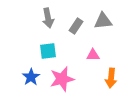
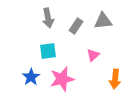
pink triangle: rotated 40 degrees counterclockwise
orange arrow: moved 4 px right, 1 px down
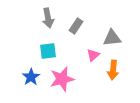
gray triangle: moved 9 px right, 17 px down
orange arrow: moved 2 px left, 9 px up
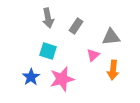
gray triangle: moved 1 px left, 1 px up
cyan square: rotated 24 degrees clockwise
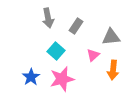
cyan square: moved 8 px right; rotated 24 degrees clockwise
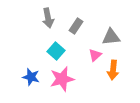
pink triangle: moved 2 px right
blue star: rotated 24 degrees counterclockwise
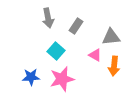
pink triangle: rotated 48 degrees counterclockwise
orange arrow: moved 1 px right, 4 px up
blue star: rotated 18 degrees counterclockwise
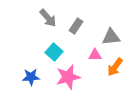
gray arrow: rotated 30 degrees counterclockwise
cyan square: moved 2 px left, 1 px down
pink triangle: rotated 32 degrees counterclockwise
orange arrow: moved 1 px right, 1 px down; rotated 30 degrees clockwise
pink star: moved 6 px right, 2 px up
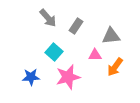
gray triangle: moved 1 px up
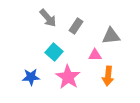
orange arrow: moved 7 px left, 9 px down; rotated 30 degrees counterclockwise
pink star: rotated 25 degrees counterclockwise
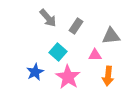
cyan square: moved 4 px right
blue star: moved 4 px right, 5 px up; rotated 24 degrees counterclockwise
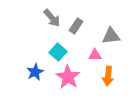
gray arrow: moved 4 px right
